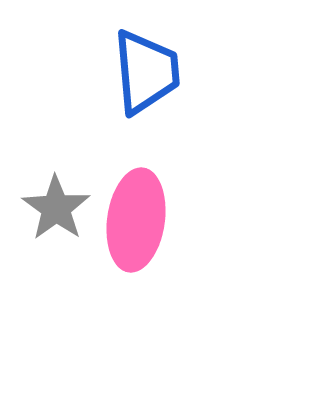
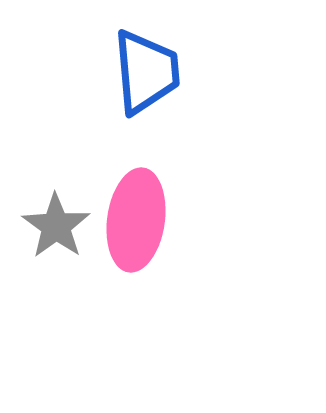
gray star: moved 18 px down
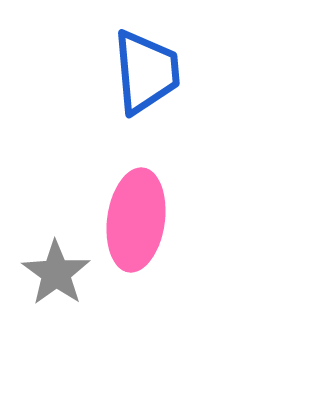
gray star: moved 47 px down
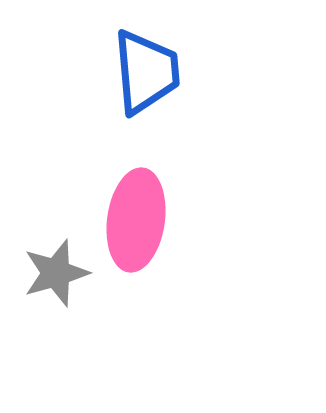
gray star: rotated 20 degrees clockwise
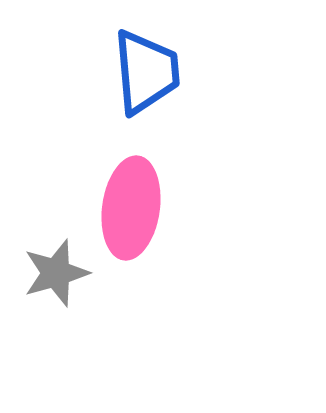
pink ellipse: moved 5 px left, 12 px up
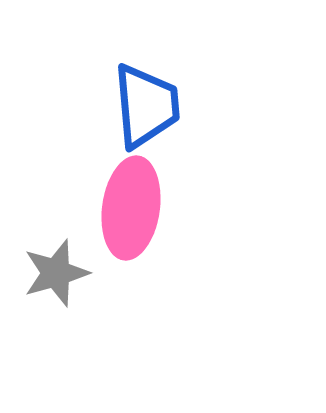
blue trapezoid: moved 34 px down
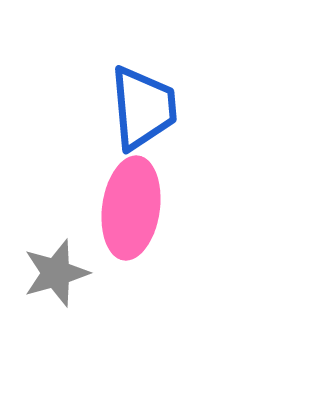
blue trapezoid: moved 3 px left, 2 px down
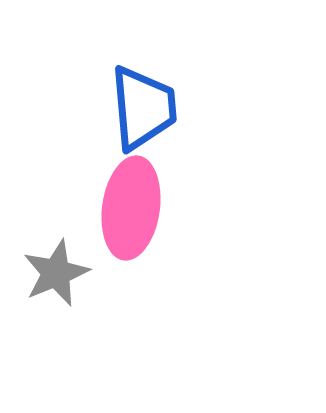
gray star: rotated 6 degrees counterclockwise
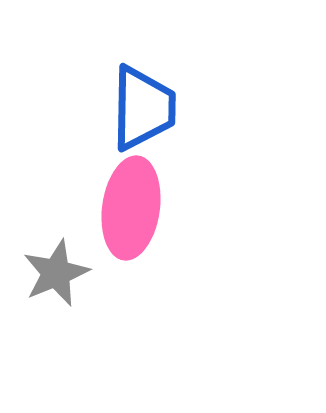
blue trapezoid: rotated 6 degrees clockwise
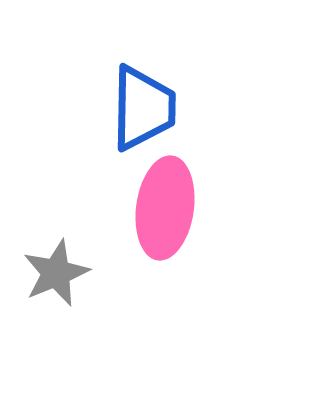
pink ellipse: moved 34 px right
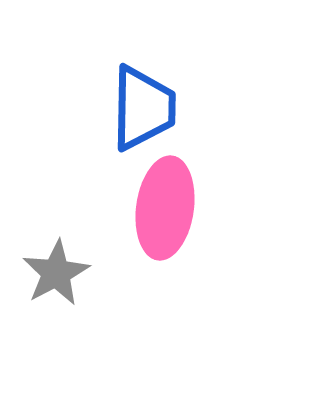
gray star: rotated 6 degrees counterclockwise
